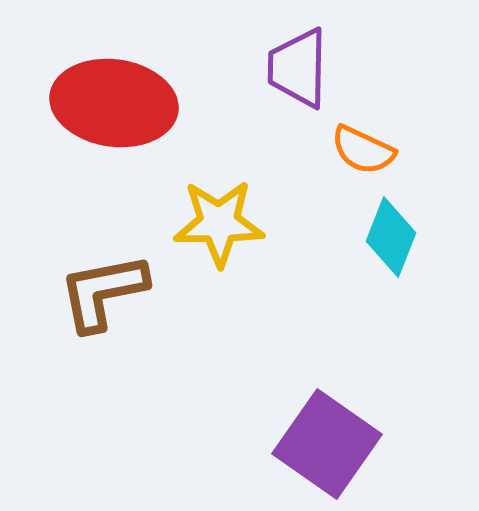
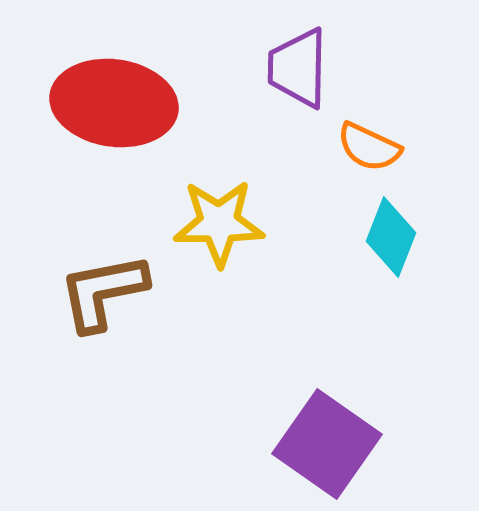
orange semicircle: moved 6 px right, 3 px up
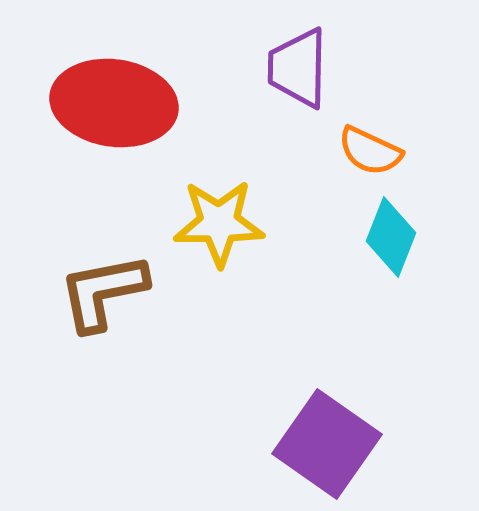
orange semicircle: moved 1 px right, 4 px down
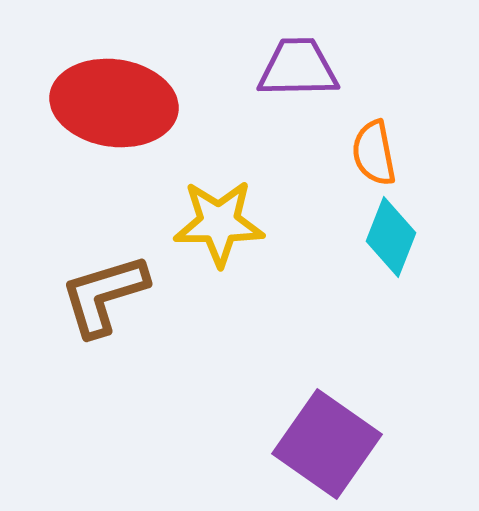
purple trapezoid: rotated 88 degrees clockwise
orange semicircle: moved 4 px right, 2 px down; rotated 54 degrees clockwise
brown L-shape: moved 1 px right, 3 px down; rotated 6 degrees counterclockwise
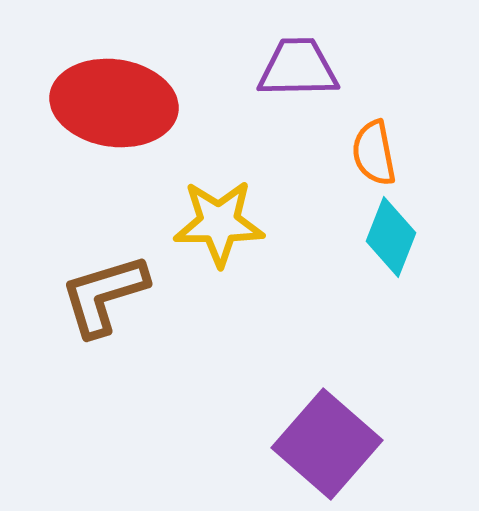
purple square: rotated 6 degrees clockwise
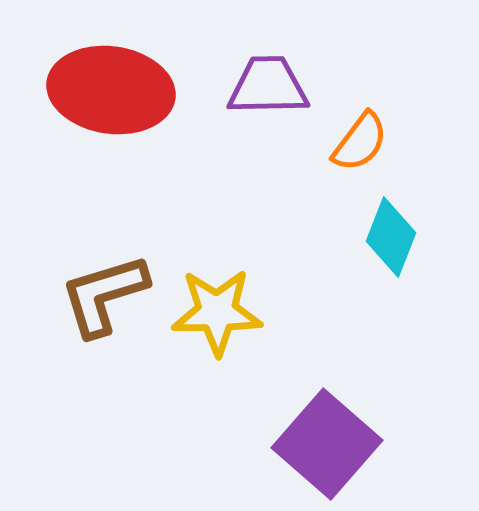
purple trapezoid: moved 30 px left, 18 px down
red ellipse: moved 3 px left, 13 px up
orange semicircle: moved 14 px left, 11 px up; rotated 132 degrees counterclockwise
yellow star: moved 2 px left, 89 px down
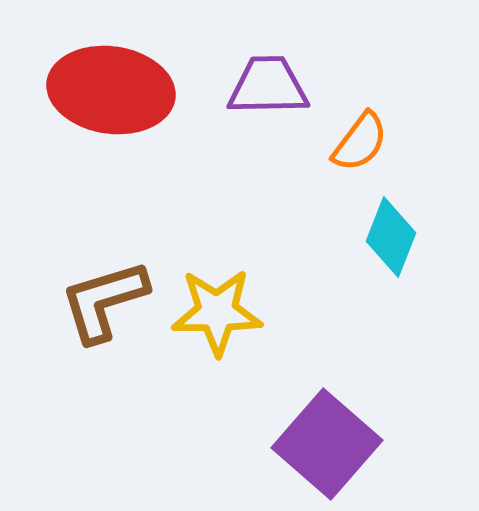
brown L-shape: moved 6 px down
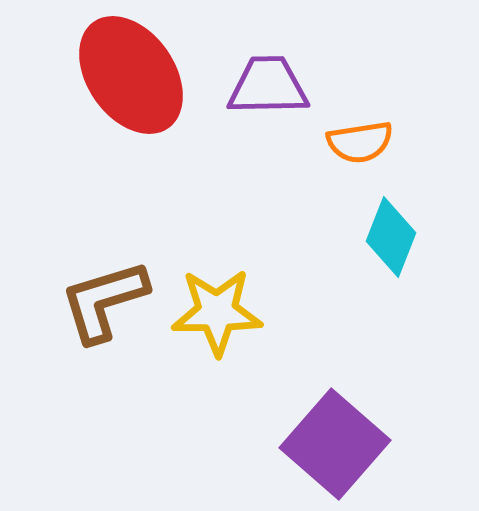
red ellipse: moved 20 px right, 15 px up; rotated 47 degrees clockwise
orange semicircle: rotated 44 degrees clockwise
purple square: moved 8 px right
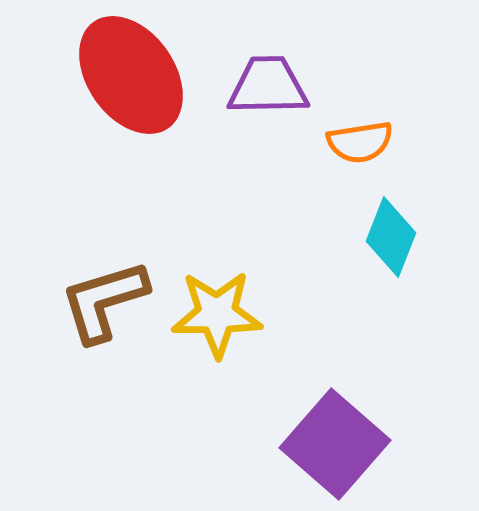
yellow star: moved 2 px down
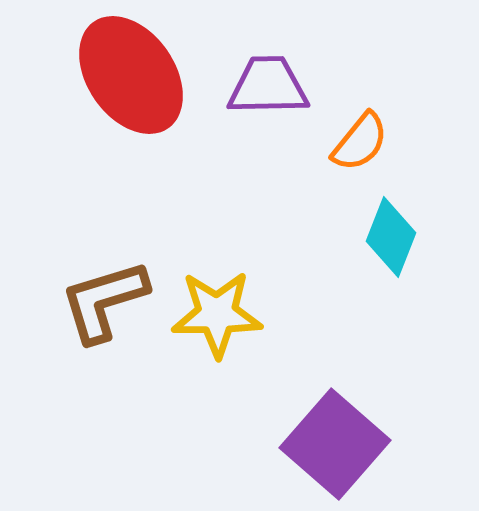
orange semicircle: rotated 42 degrees counterclockwise
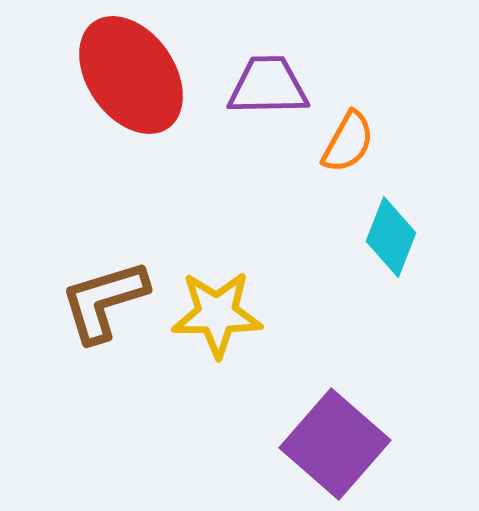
orange semicircle: moved 12 px left; rotated 10 degrees counterclockwise
